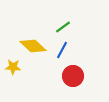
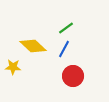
green line: moved 3 px right, 1 px down
blue line: moved 2 px right, 1 px up
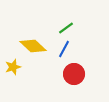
yellow star: rotated 21 degrees counterclockwise
red circle: moved 1 px right, 2 px up
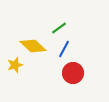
green line: moved 7 px left
yellow star: moved 2 px right, 2 px up
red circle: moved 1 px left, 1 px up
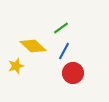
green line: moved 2 px right
blue line: moved 2 px down
yellow star: moved 1 px right, 1 px down
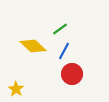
green line: moved 1 px left, 1 px down
yellow star: moved 23 px down; rotated 21 degrees counterclockwise
red circle: moved 1 px left, 1 px down
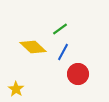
yellow diamond: moved 1 px down
blue line: moved 1 px left, 1 px down
red circle: moved 6 px right
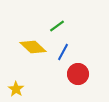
green line: moved 3 px left, 3 px up
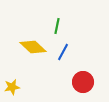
green line: rotated 42 degrees counterclockwise
red circle: moved 5 px right, 8 px down
yellow star: moved 4 px left, 2 px up; rotated 28 degrees clockwise
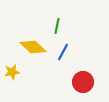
yellow star: moved 15 px up
